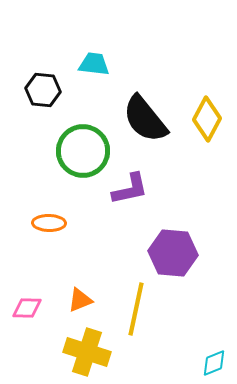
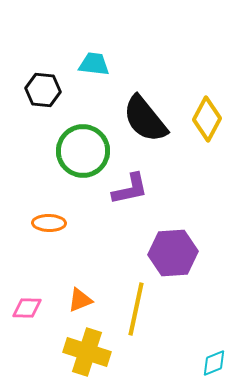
purple hexagon: rotated 9 degrees counterclockwise
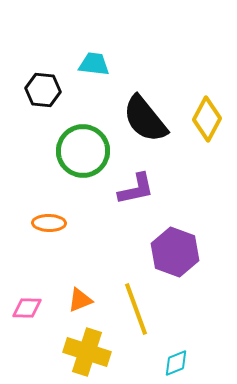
purple L-shape: moved 6 px right
purple hexagon: moved 2 px right, 1 px up; rotated 24 degrees clockwise
yellow line: rotated 32 degrees counterclockwise
cyan diamond: moved 38 px left
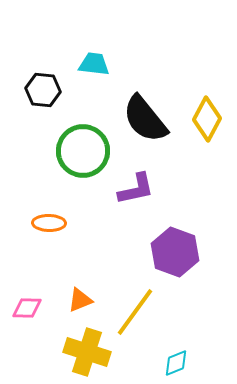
yellow line: moved 1 px left, 3 px down; rotated 56 degrees clockwise
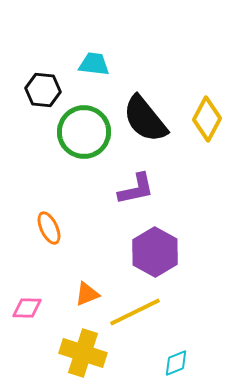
green circle: moved 1 px right, 19 px up
orange ellipse: moved 5 px down; rotated 64 degrees clockwise
purple hexagon: moved 20 px left; rotated 9 degrees clockwise
orange triangle: moved 7 px right, 6 px up
yellow line: rotated 28 degrees clockwise
yellow cross: moved 4 px left, 1 px down
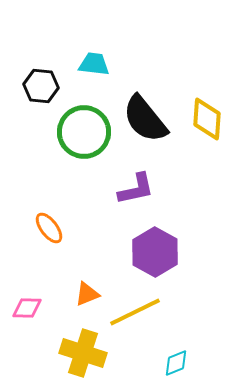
black hexagon: moved 2 px left, 4 px up
yellow diamond: rotated 24 degrees counterclockwise
orange ellipse: rotated 12 degrees counterclockwise
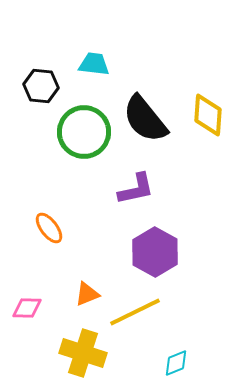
yellow diamond: moved 1 px right, 4 px up
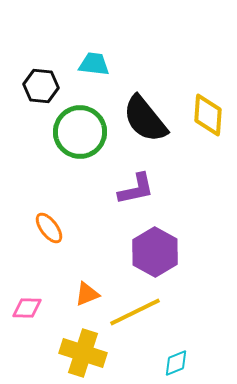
green circle: moved 4 px left
